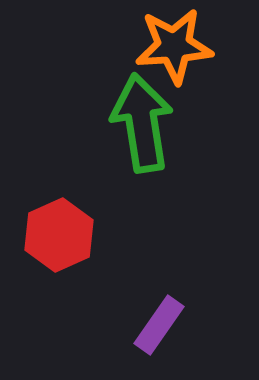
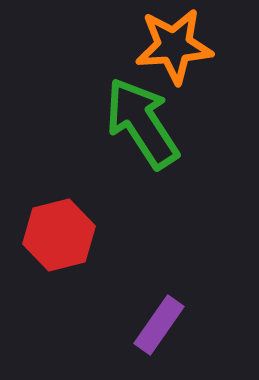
green arrow: rotated 24 degrees counterclockwise
red hexagon: rotated 10 degrees clockwise
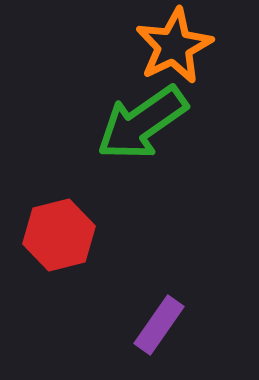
orange star: rotated 22 degrees counterclockwise
green arrow: rotated 92 degrees counterclockwise
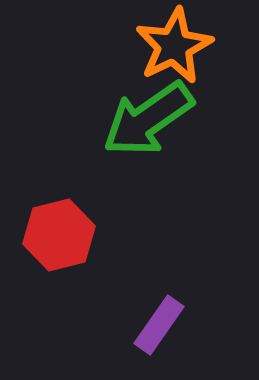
green arrow: moved 6 px right, 4 px up
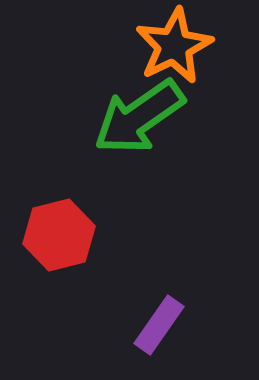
green arrow: moved 9 px left, 2 px up
